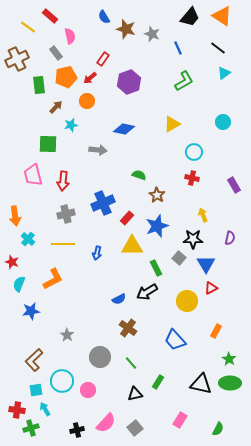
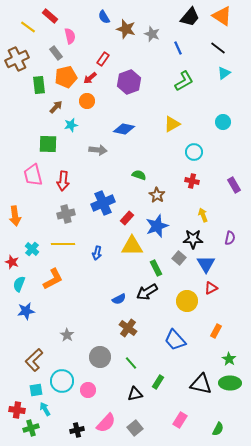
red cross at (192, 178): moved 3 px down
cyan cross at (28, 239): moved 4 px right, 10 px down
blue star at (31, 311): moved 5 px left
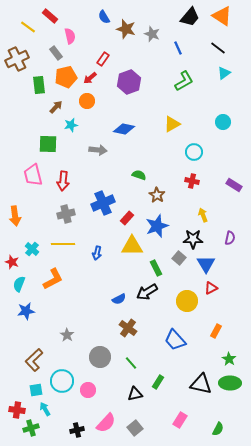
purple rectangle at (234, 185): rotated 28 degrees counterclockwise
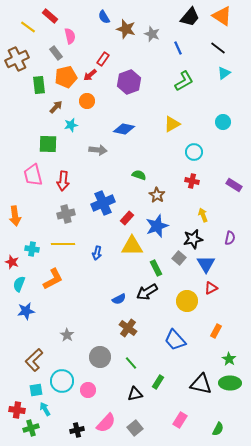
red arrow at (90, 78): moved 3 px up
black star at (193, 239): rotated 12 degrees counterclockwise
cyan cross at (32, 249): rotated 32 degrees counterclockwise
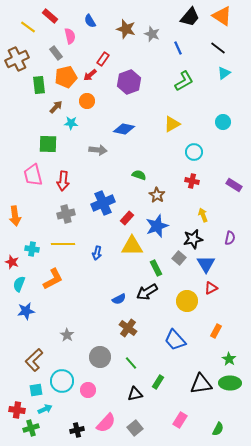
blue semicircle at (104, 17): moved 14 px left, 4 px down
cyan star at (71, 125): moved 2 px up; rotated 16 degrees clockwise
black triangle at (201, 384): rotated 20 degrees counterclockwise
cyan arrow at (45, 409): rotated 96 degrees clockwise
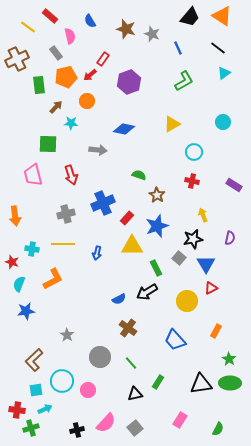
red arrow at (63, 181): moved 8 px right, 6 px up; rotated 24 degrees counterclockwise
